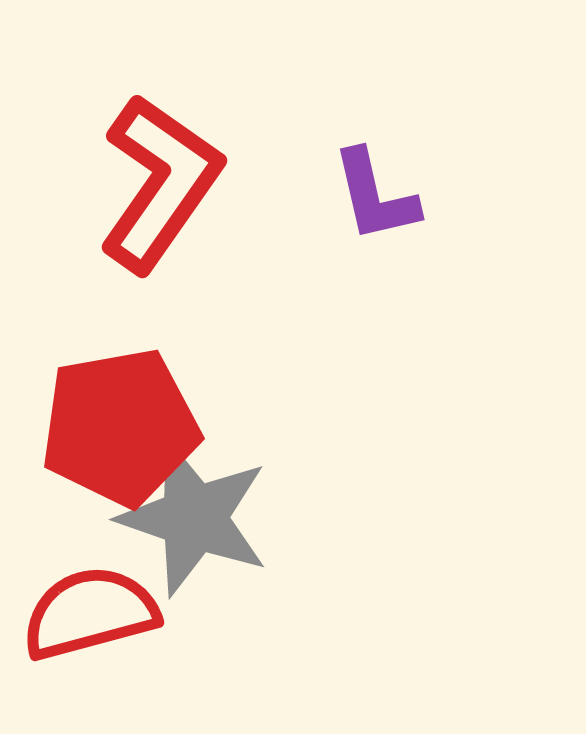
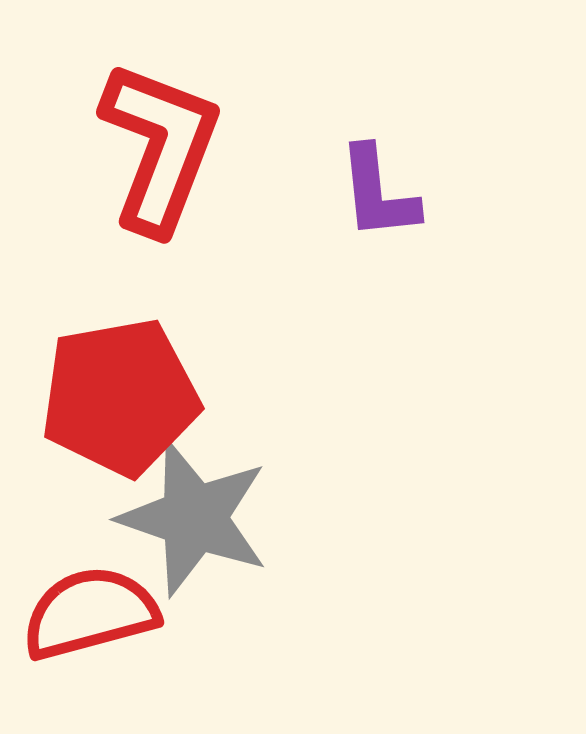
red L-shape: moved 36 px up; rotated 14 degrees counterclockwise
purple L-shape: moved 3 px right, 3 px up; rotated 7 degrees clockwise
red pentagon: moved 30 px up
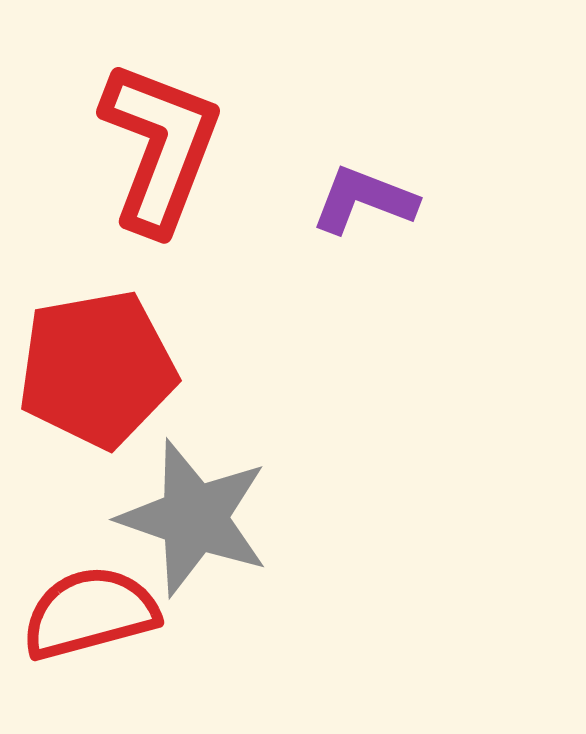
purple L-shape: moved 14 px left, 7 px down; rotated 117 degrees clockwise
red pentagon: moved 23 px left, 28 px up
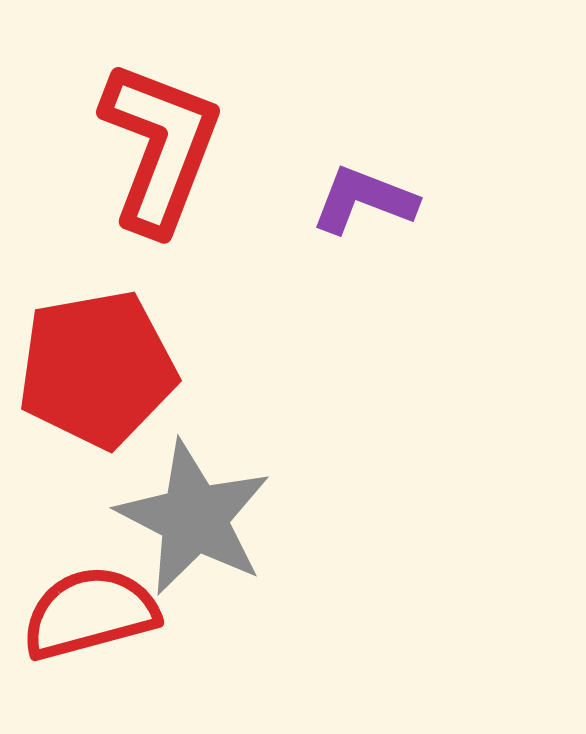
gray star: rotated 8 degrees clockwise
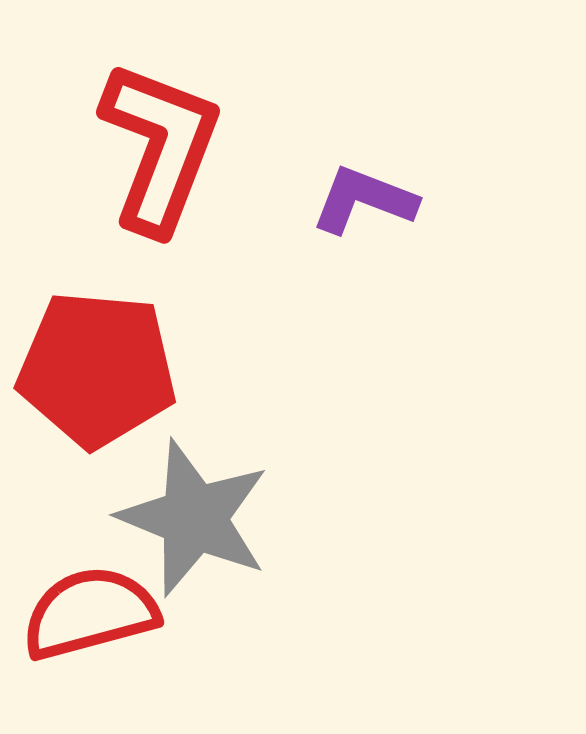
red pentagon: rotated 15 degrees clockwise
gray star: rotated 5 degrees counterclockwise
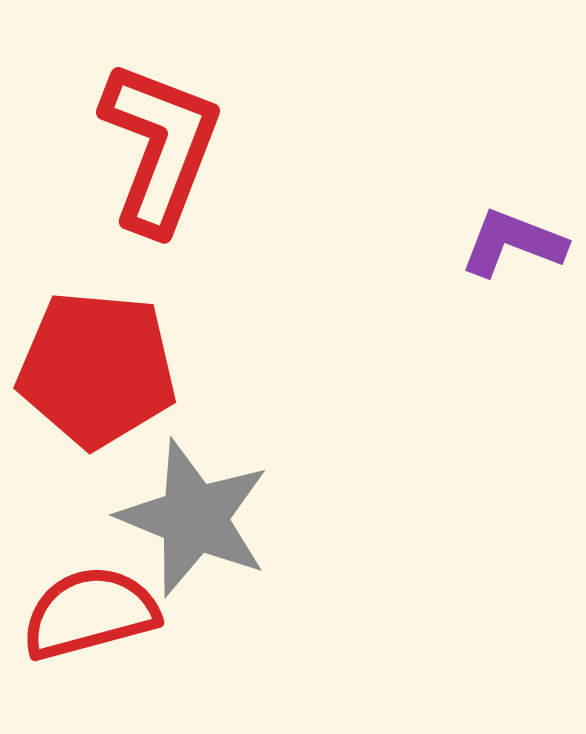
purple L-shape: moved 149 px right, 43 px down
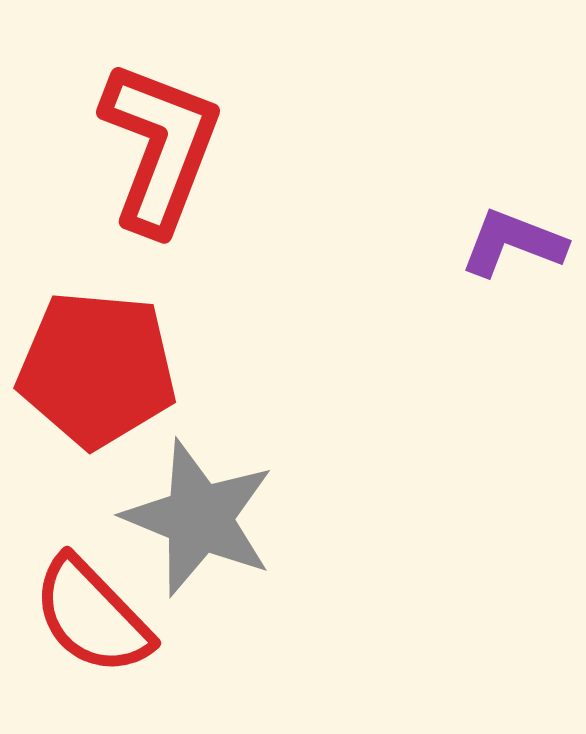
gray star: moved 5 px right
red semicircle: moved 2 px right, 3 px down; rotated 119 degrees counterclockwise
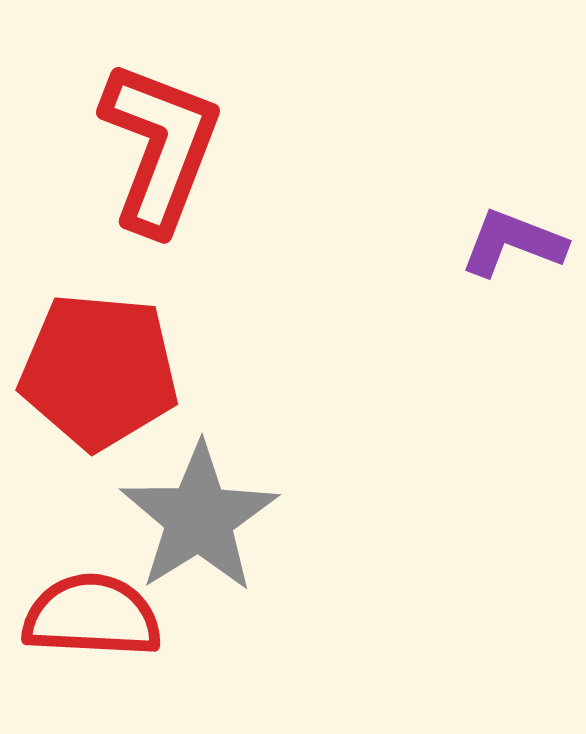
red pentagon: moved 2 px right, 2 px down
gray star: rotated 18 degrees clockwise
red semicircle: rotated 137 degrees clockwise
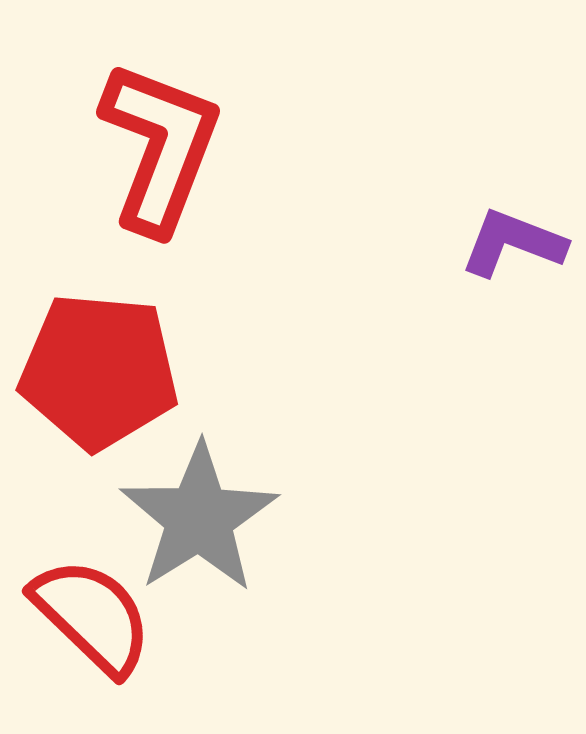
red semicircle: rotated 41 degrees clockwise
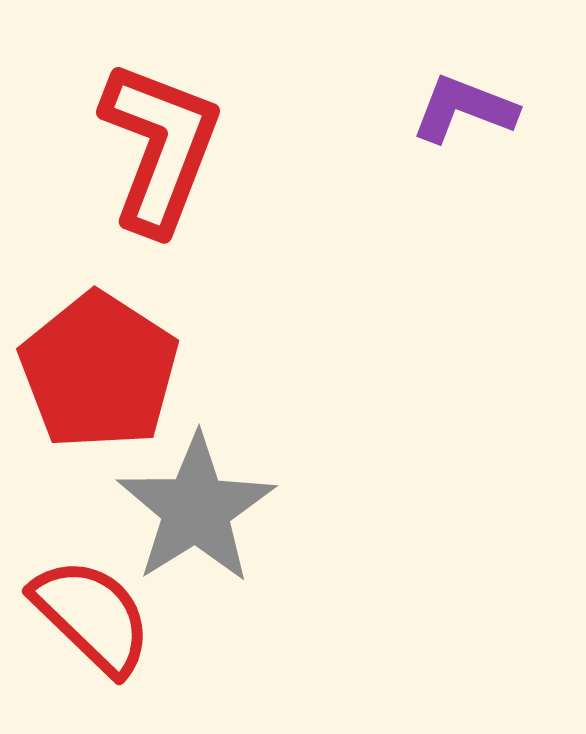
purple L-shape: moved 49 px left, 134 px up
red pentagon: rotated 28 degrees clockwise
gray star: moved 3 px left, 9 px up
